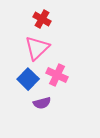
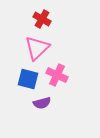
blue square: rotated 30 degrees counterclockwise
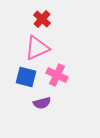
red cross: rotated 12 degrees clockwise
pink triangle: rotated 20 degrees clockwise
blue square: moved 2 px left, 2 px up
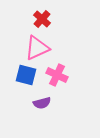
blue square: moved 2 px up
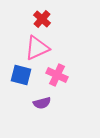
blue square: moved 5 px left
